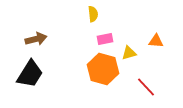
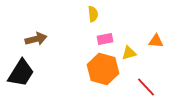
black trapezoid: moved 9 px left, 1 px up
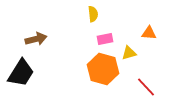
orange triangle: moved 7 px left, 8 px up
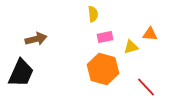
orange triangle: moved 1 px right, 1 px down
pink rectangle: moved 2 px up
yellow triangle: moved 2 px right, 6 px up
black trapezoid: rotated 8 degrees counterclockwise
